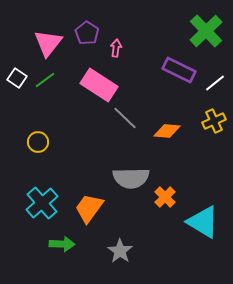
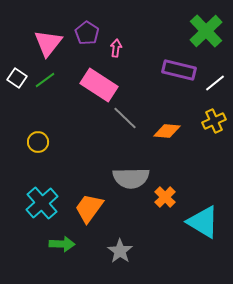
purple rectangle: rotated 12 degrees counterclockwise
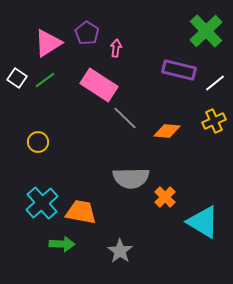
pink triangle: rotated 20 degrees clockwise
orange trapezoid: moved 8 px left, 4 px down; rotated 64 degrees clockwise
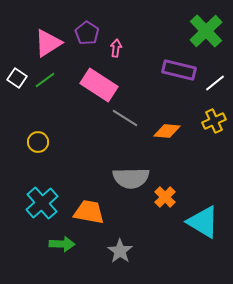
gray line: rotated 12 degrees counterclockwise
orange trapezoid: moved 8 px right
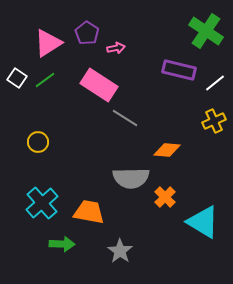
green cross: rotated 12 degrees counterclockwise
pink arrow: rotated 72 degrees clockwise
orange diamond: moved 19 px down
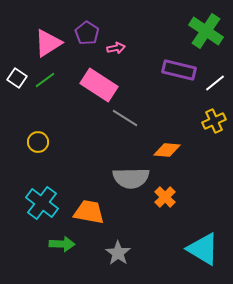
cyan cross: rotated 12 degrees counterclockwise
cyan triangle: moved 27 px down
gray star: moved 2 px left, 2 px down
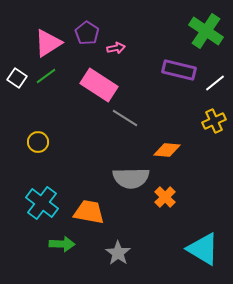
green line: moved 1 px right, 4 px up
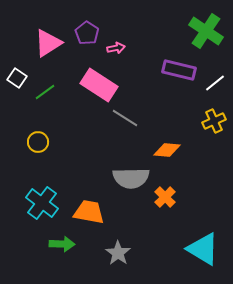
green line: moved 1 px left, 16 px down
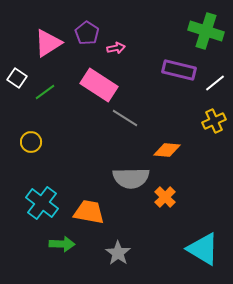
green cross: rotated 16 degrees counterclockwise
yellow circle: moved 7 px left
